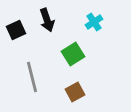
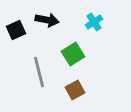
black arrow: rotated 60 degrees counterclockwise
gray line: moved 7 px right, 5 px up
brown square: moved 2 px up
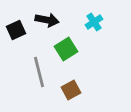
green square: moved 7 px left, 5 px up
brown square: moved 4 px left
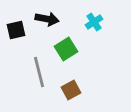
black arrow: moved 1 px up
black square: rotated 12 degrees clockwise
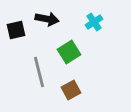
green square: moved 3 px right, 3 px down
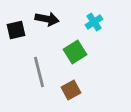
green square: moved 6 px right
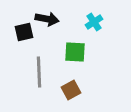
black square: moved 8 px right, 2 px down
green square: rotated 35 degrees clockwise
gray line: rotated 12 degrees clockwise
